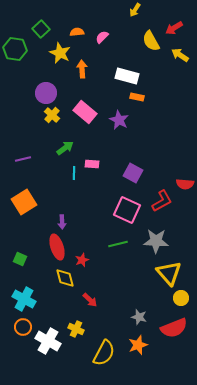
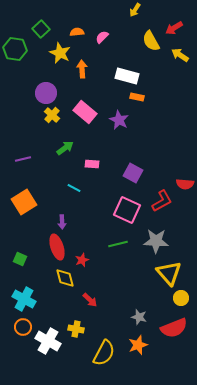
cyan line at (74, 173): moved 15 px down; rotated 64 degrees counterclockwise
yellow cross at (76, 329): rotated 14 degrees counterclockwise
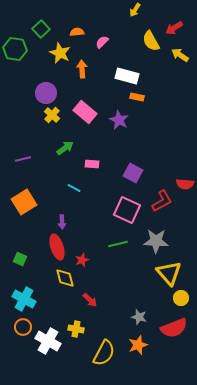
pink semicircle at (102, 37): moved 5 px down
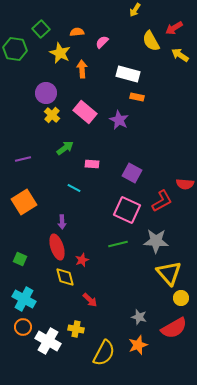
white rectangle at (127, 76): moved 1 px right, 2 px up
purple square at (133, 173): moved 1 px left
yellow diamond at (65, 278): moved 1 px up
red semicircle at (174, 328): rotated 8 degrees counterclockwise
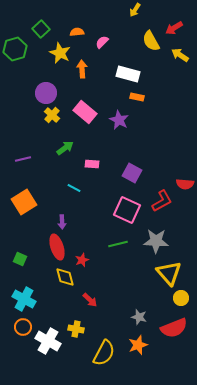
green hexagon at (15, 49): rotated 25 degrees counterclockwise
red semicircle at (174, 328): rotated 8 degrees clockwise
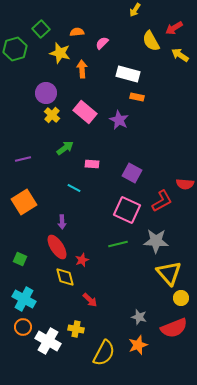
pink semicircle at (102, 42): moved 1 px down
yellow star at (60, 53): rotated 10 degrees counterclockwise
red ellipse at (57, 247): rotated 15 degrees counterclockwise
